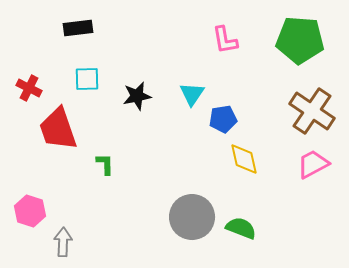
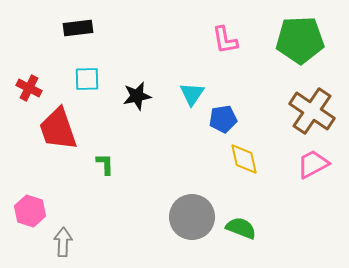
green pentagon: rotated 6 degrees counterclockwise
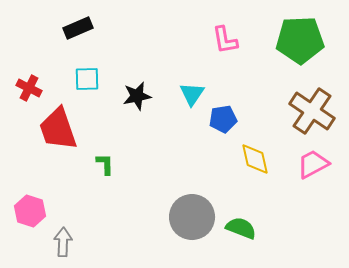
black rectangle: rotated 16 degrees counterclockwise
yellow diamond: moved 11 px right
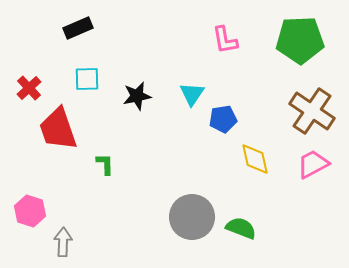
red cross: rotated 20 degrees clockwise
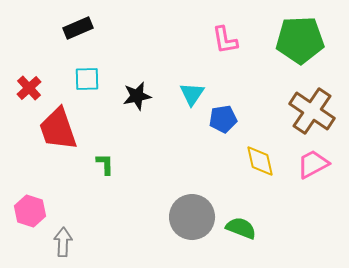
yellow diamond: moved 5 px right, 2 px down
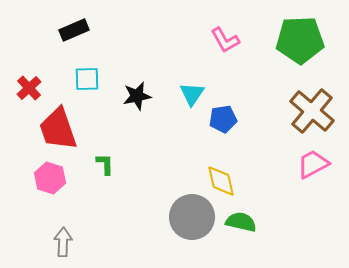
black rectangle: moved 4 px left, 2 px down
pink L-shape: rotated 20 degrees counterclockwise
brown cross: rotated 6 degrees clockwise
yellow diamond: moved 39 px left, 20 px down
pink hexagon: moved 20 px right, 33 px up
green semicircle: moved 6 px up; rotated 8 degrees counterclockwise
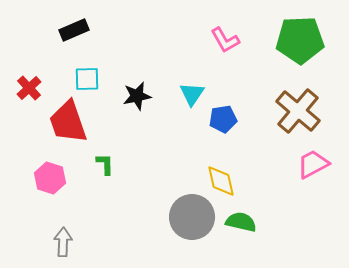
brown cross: moved 14 px left
red trapezoid: moved 10 px right, 7 px up
